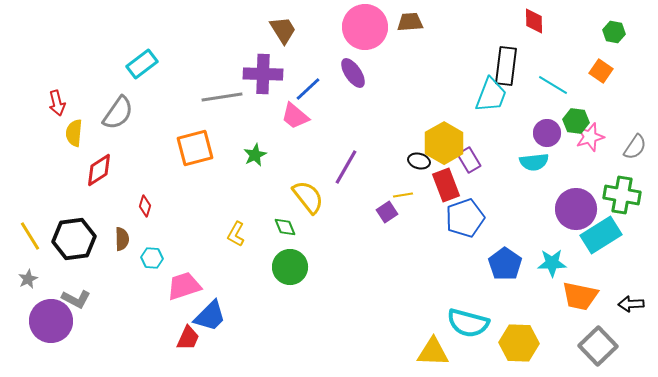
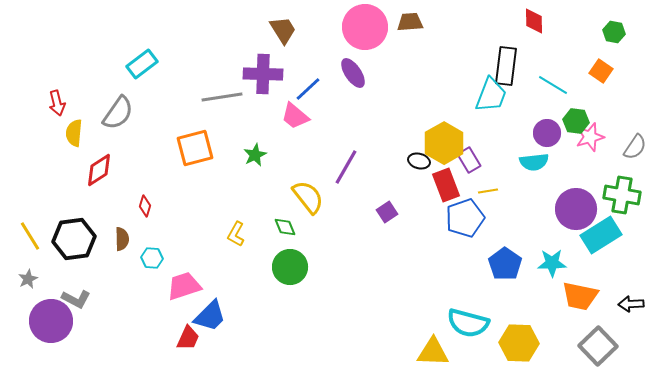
yellow line at (403, 195): moved 85 px right, 4 px up
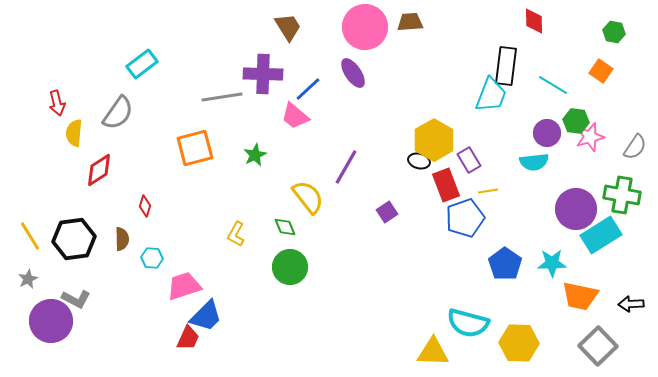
brown trapezoid at (283, 30): moved 5 px right, 3 px up
yellow hexagon at (444, 143): moved 10 px left, 3 px up
blue trapezoid at (210, 316): moved 4 px left
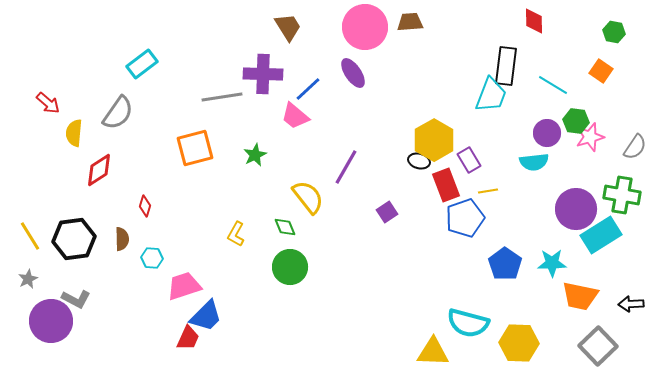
red arrow at (57, 103): moved 9 px left; rotated 35 degrees counterclockwise
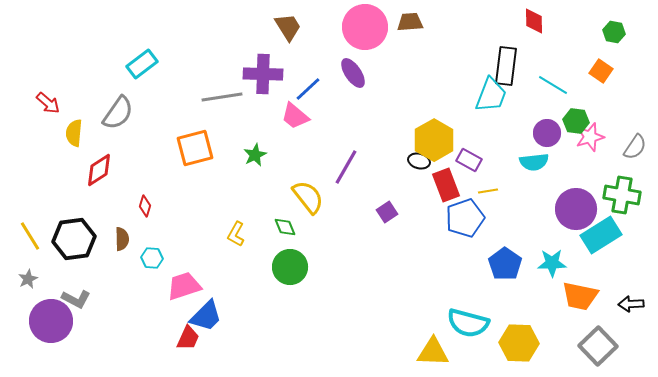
purple rectangle at (469, 160): rotated 30 degrees counterclockwise
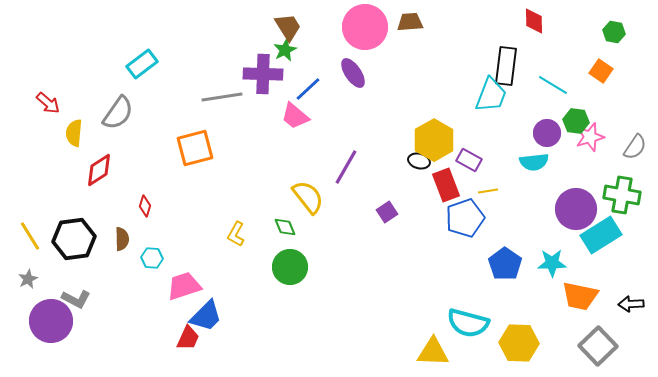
green star at (255, 155): moved 30 px right, 105 px up
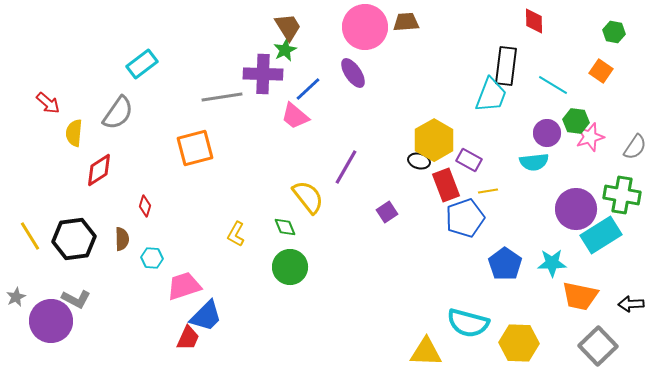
brown trapezoid at (410, 22): moved 4 px left
gray star at (28, 279): moved 12 px left, 18 px down
yellow triangle at (433, 352): moved 7 px left
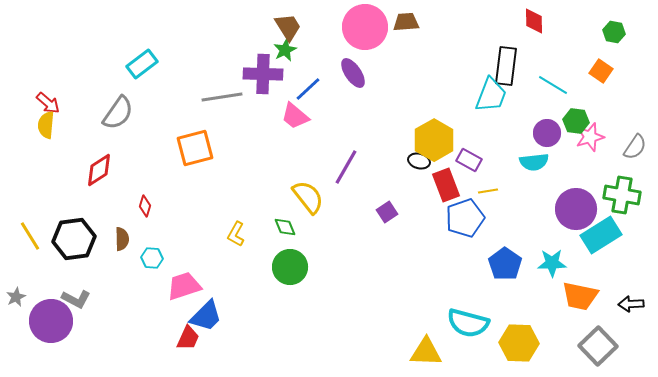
yellow semicircle at (74, 133): moved 28 px left, 8 px up
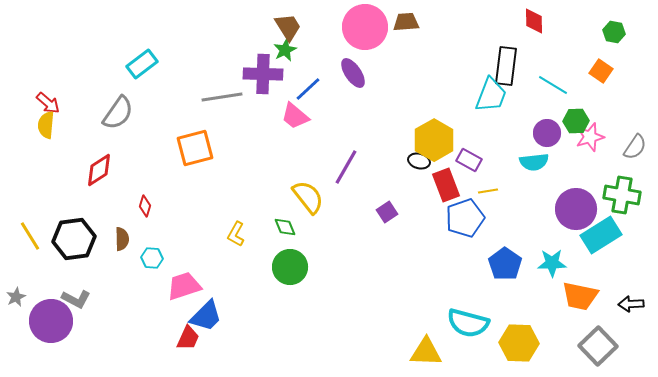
green hexagon at (576, 121): rotated 10 degrees counterclockwise
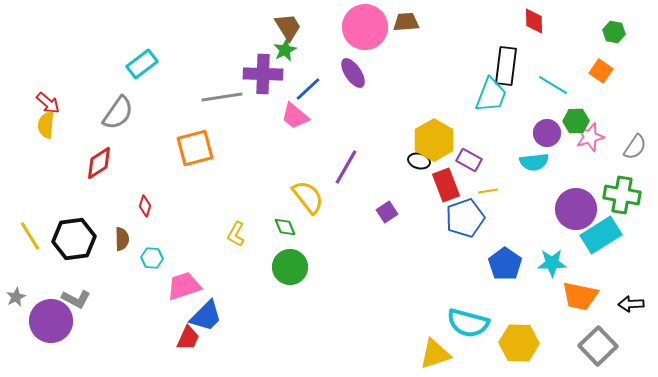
red diamond at (99, 170): moved 7 px up
yellow triangle at (426, 352): moved 9 px right, 2 px down; rotated 20 degrees counterclockwise
